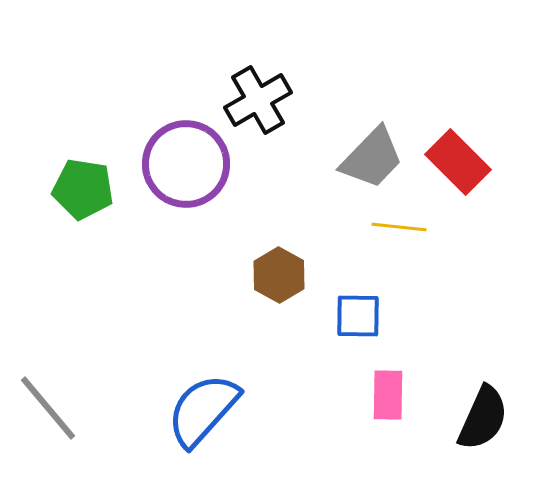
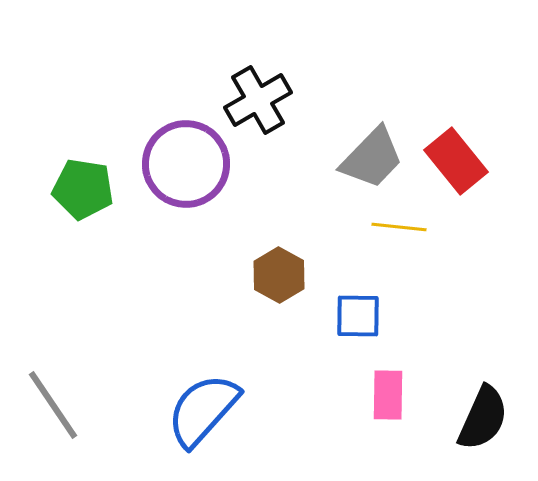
red rectangle: moved 2 px left, 1 px up; rotated 6 degrees clockwise
gray line: moved 5 px right, 3 px up; rotated 6 degrees clockwise
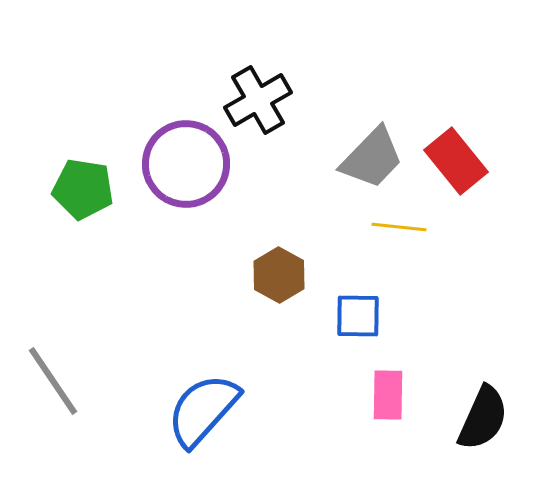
gray line: moved 24 px up
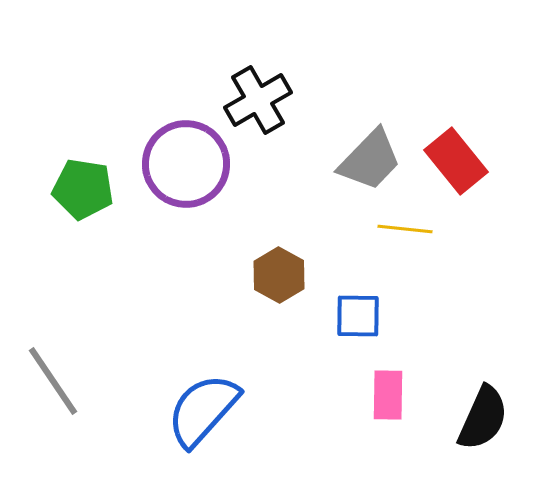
gray trapezoid: moved 2 px left, 2 px down
yellow line: moved 6 px right, 2 px down
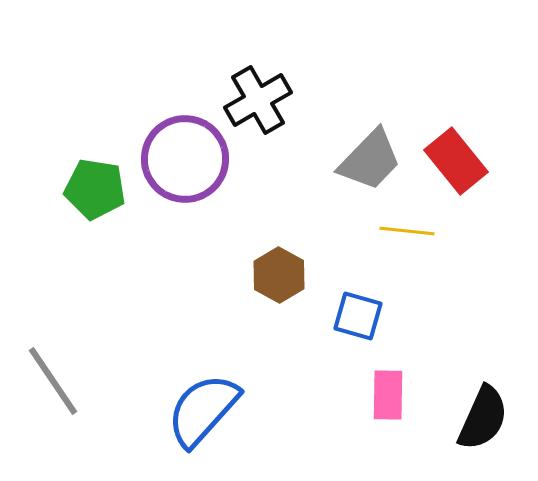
purple circle: moved 1 px left, 5 px up
green pentagon: moved 12 px right
yellow line: moved 2 px right, 2 px down
blue square: rotated 15 degrees clockwise
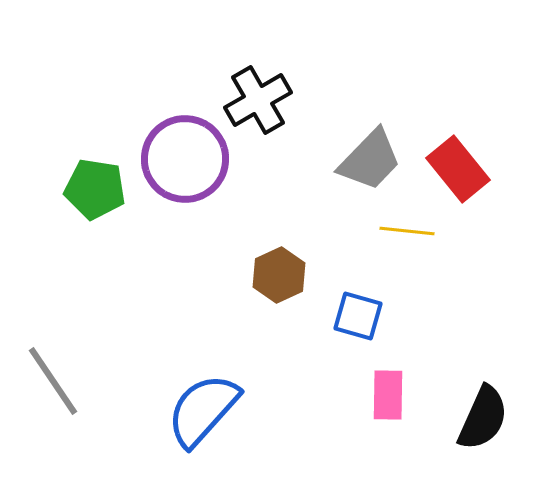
red rectangle: moved 2 px right, 8 px down
brown hexagon: rotated 6 degrees clockwise
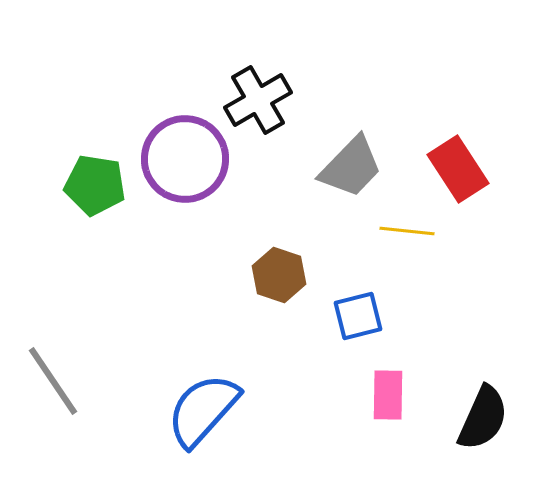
gray trapezoid: moved 19 px left, 7 px down
red rectangle: rotated 6 degrees clockwise
green pentagon: moved 4 px up
brown hexagon: rotated 16 degrees counterclockwise
blue square: rotated 30 degrees counterclockwise
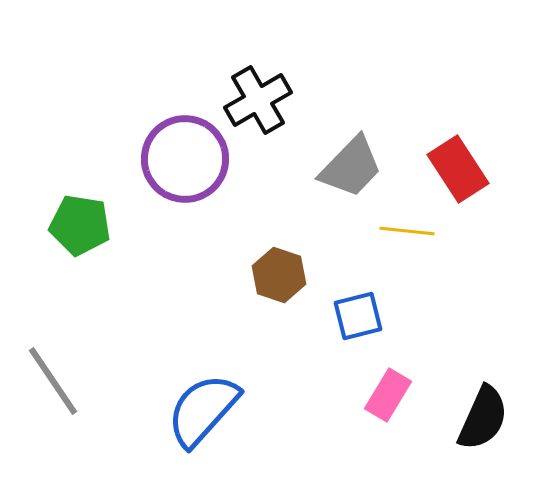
green pentagon: moved 15 px left, 40 px down
pink rectangle: rotated 30 degrees clockwise
